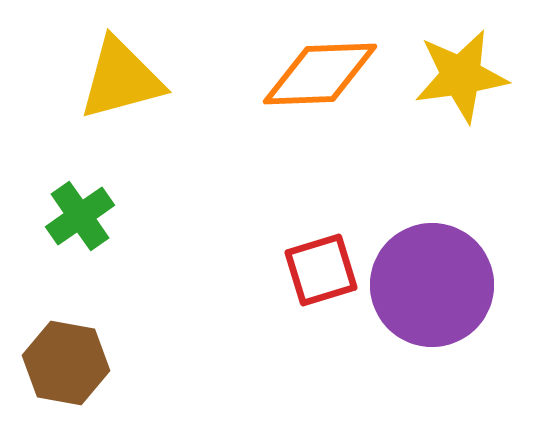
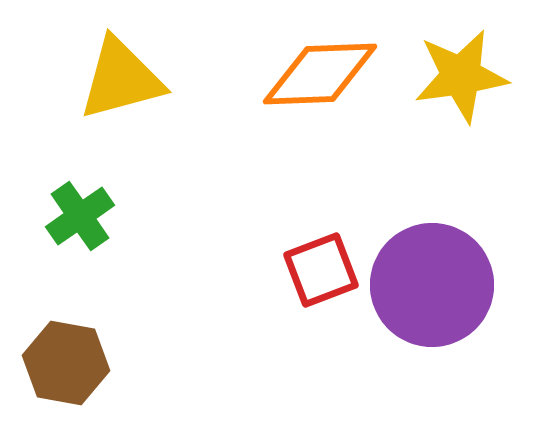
red square: rotated 4 degrees counterclockwise
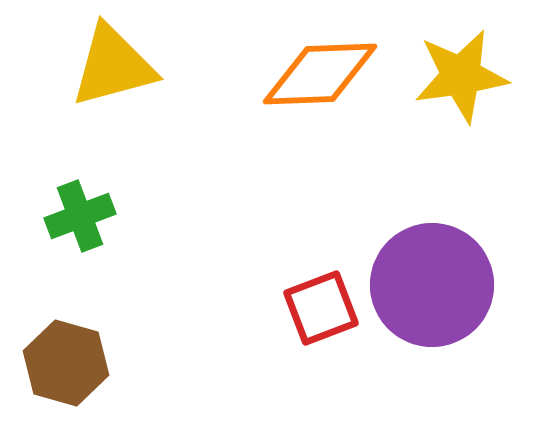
yellow triangle: moved 8 px left, 13 px up
green cross: rotated 14 degrees clockwise
red square: moved 38 px down
brown hexagon: rotated 6 degrees clockwise
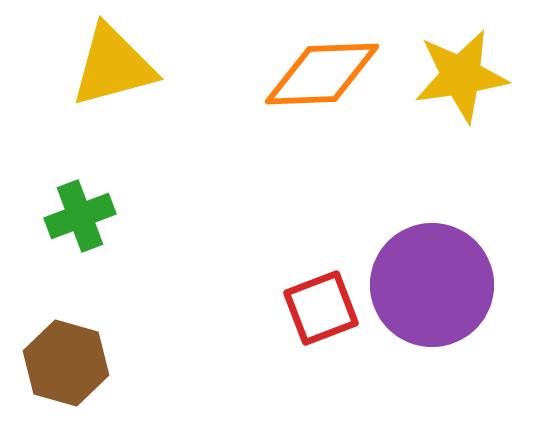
orange diamond: moved 2 px right
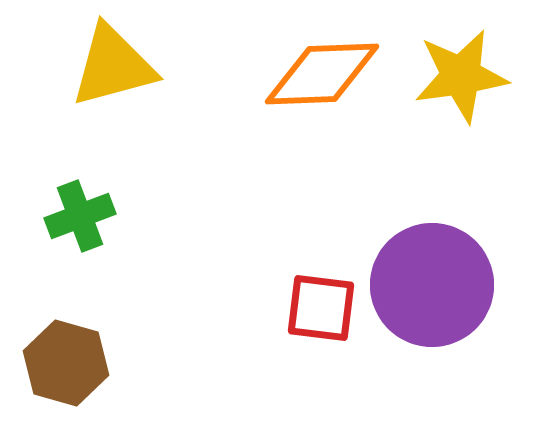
red square: rotated 28 degrees clockwise
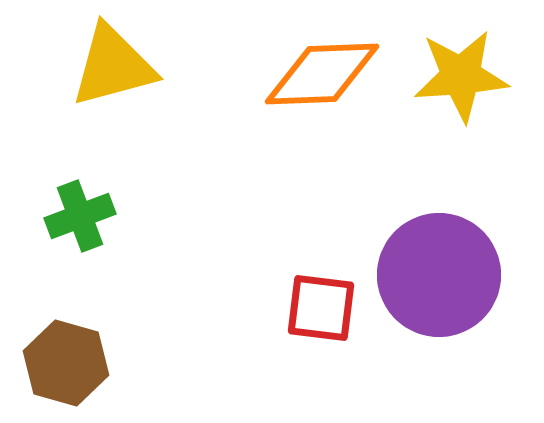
yellow star: rotated 4 degrees clockwise
purple circle: moved 7 px right, 10 px up
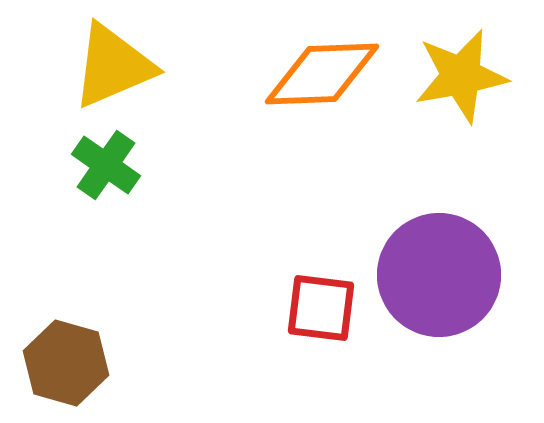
yellow triangle: rotated 8 degrees counterclockwise
yellow star: rotated 6 degrees counterclockwise
green cross: moved 26 px right, 51 px up; rotated 34 degrees counterclockwise
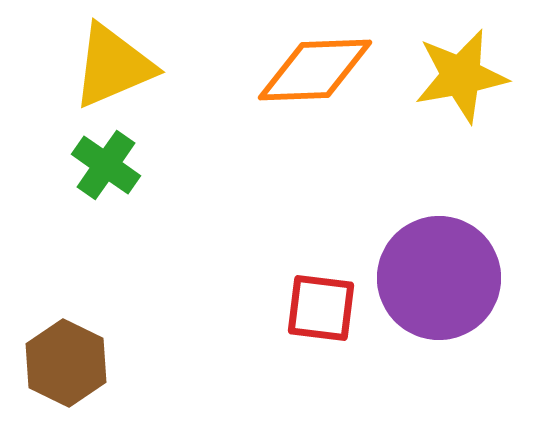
orange diamond: moved 7 px left, 4 px up
purple circle: moved 3 px down
brown hexagon: rotated 10 degrees clockwise
